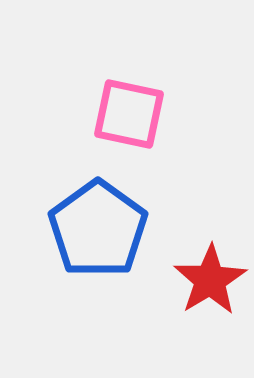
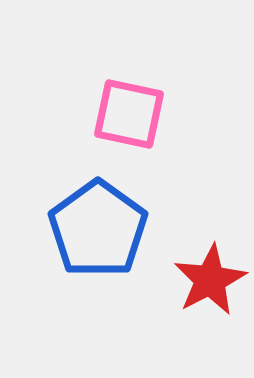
red star: rotated 4 degrees clockwise
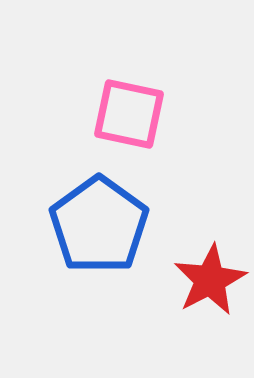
blue pentagon: moved 1 px right, 4 px up
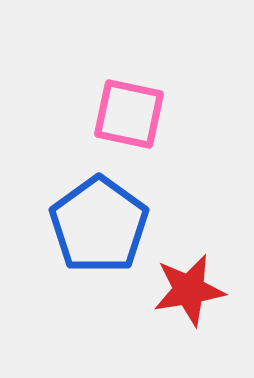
red star: moved 21 px left, 10 px down; rotated 18 degrees clockwise
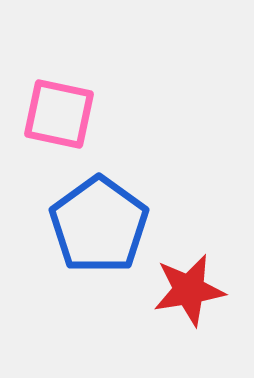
pink square: moved 70 px left
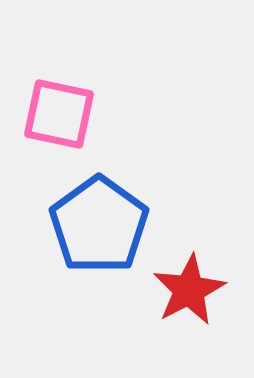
red star: rotated 18 degrees counterclockwise
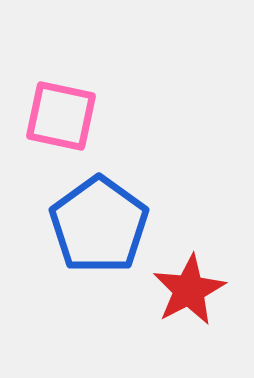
pink square: moved 2 px right, 2 px down
